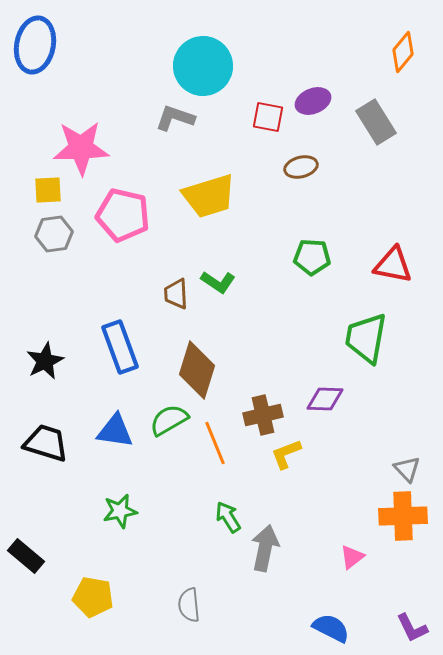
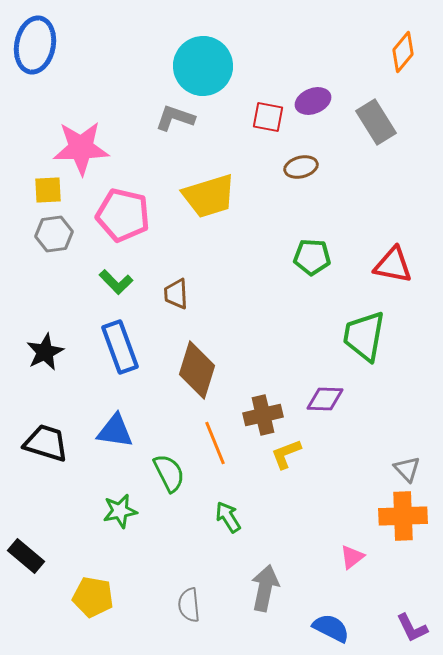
green L-shape: moved 102 px left; rotated 12 degrees clockwise
green trapezoid: moved 2 px left, 2 px up
black star: moved 9 px up
green semicircle: moved 53 px down; rotated 93 degrees clockwise
gray arrow: moved 40 px down
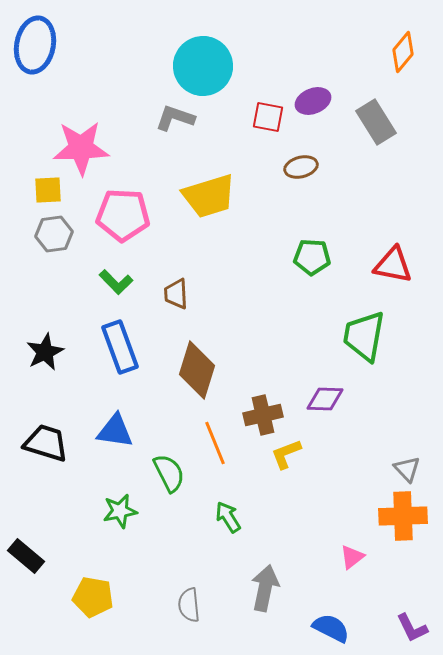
pink pentagon: rotated 10 degrees counterclockwise
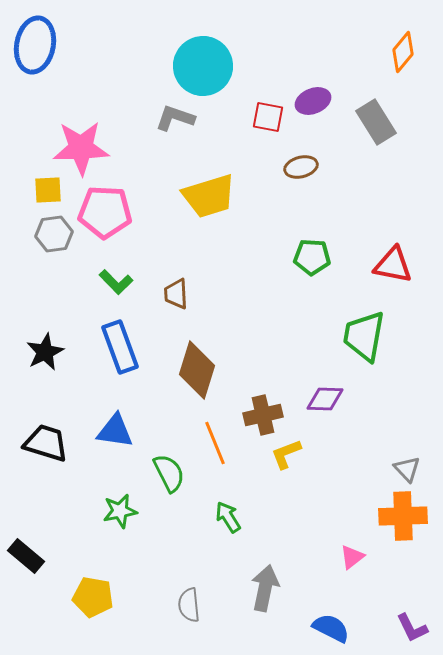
pink pentagon: moved 18 px left, 3 px up
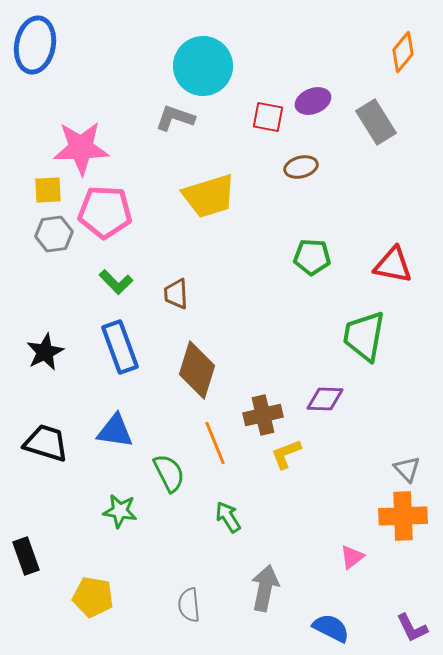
green star: rotated 20 degrees clockwise
black rectangle: rotated 30 degrees clockwise
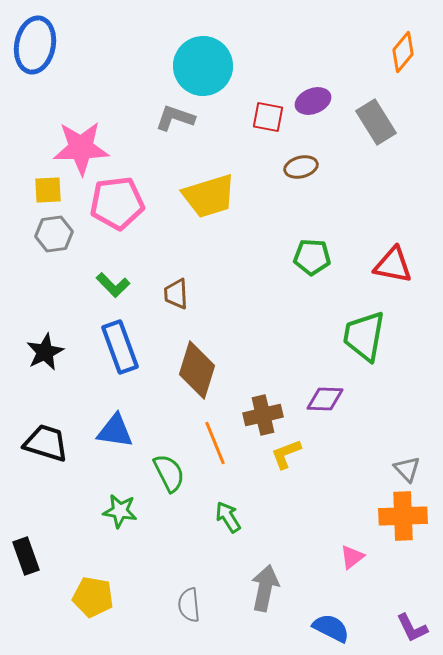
pink pentagon: moved 12 px right, 9 px up; rotated 10 degrees counterclockwise
green L-shape: moved 3 px left, 3 px down
